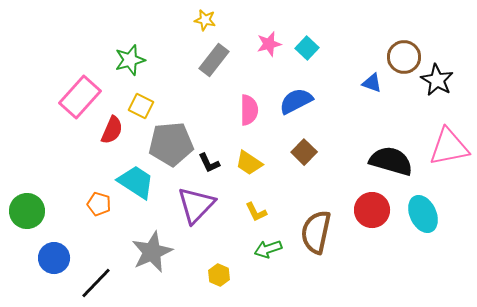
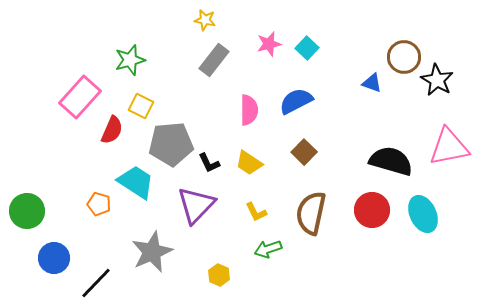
brown semicircle: moved 5 px left, 19 px up
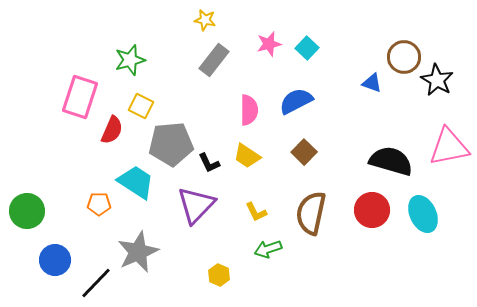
pink rectangle: rotated 24 degrees counterclockwise
yellow trapezoid: moved 2 px left, 7 px up
orange pentagon: rotated 15 degrees counterclockwise
gray star: moved 14 px left
blue circle: moved 1 px right, 2 px down
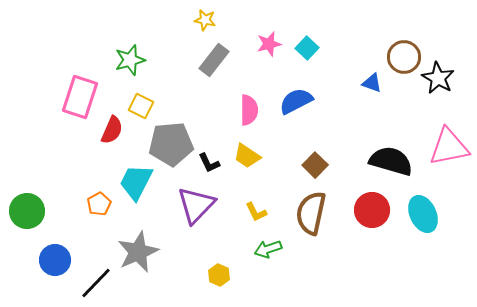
black star: moved 1 px right, 2 px up
brown square: moved 11 px right, 13 px down
cyan trapezoid: rotated 96 degrees counterclockwise
orange pentagon: rotated 30 degrees counterclockwise
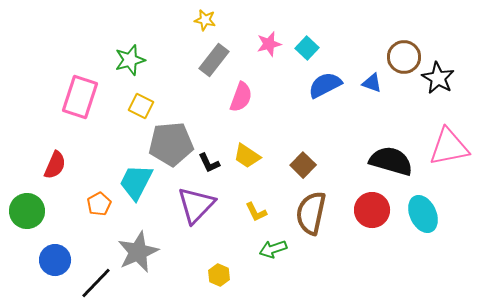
blue semicircle: moved 29 px right, 16 px up
pink semicircle: moved 8 px left, 13 px up; rotated 20 degrees clockwise
red semicircle: moved 57 px left, 35 px down
brown square: moved 12 px left
green arrow: moved 5 px right
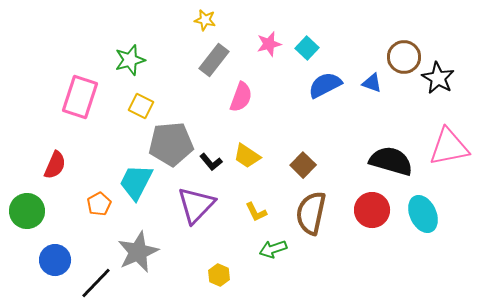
black L-shape: moved 2 px right, 1 px up; rotated 15 degrees counterclockwise
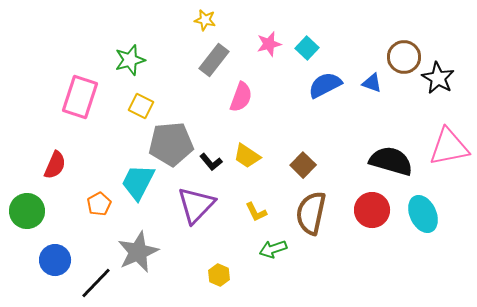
cyan trapezoid: moved 2 px right
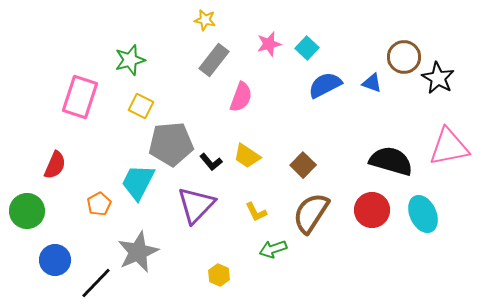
brown semicircle: rotated 21 degrees clockwise
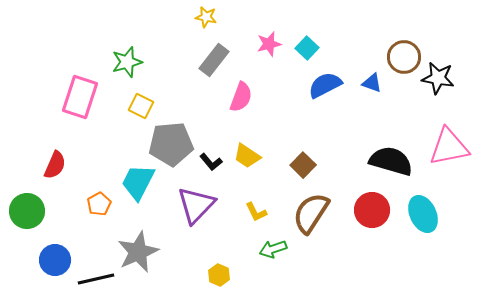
yellow star: moved 1 px right, 3 px up
green star: moved 3 px left, 2 px down
black star: rotated 20 degrees counterclockwise
black line: moved 4 px up; rotated 33 degrees clockwise
